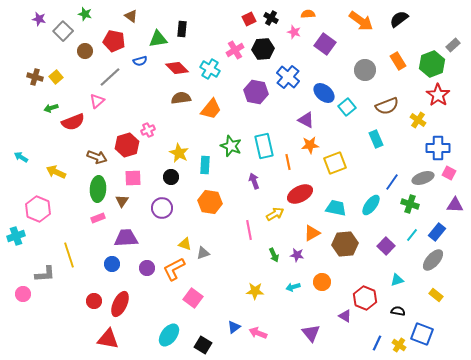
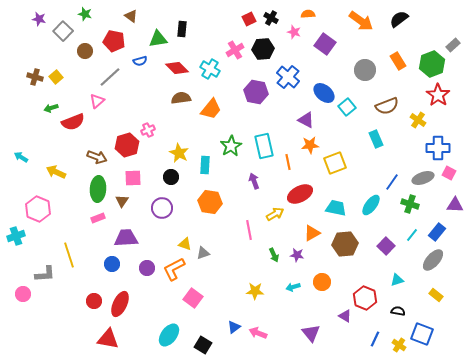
green star at (231, 146): rotated 20 degrees clockwise
blue line at (377, 343): moved 2 px left, 4 px up
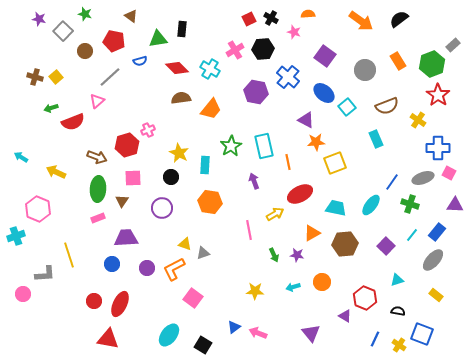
purple square at (325, 44): moved 12 px down
orange star at (310, 145): moved 6 px right, 3 px up
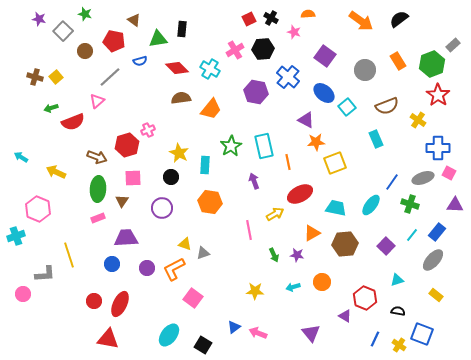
brown triangle at (131, 16): moved 3 px right, 4 px down
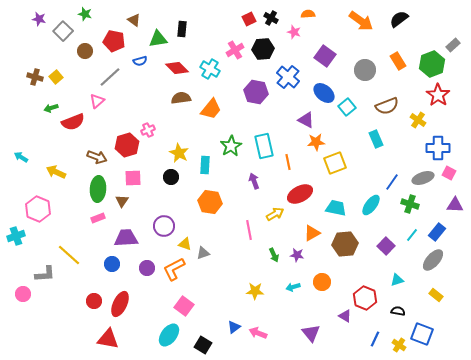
purple circle at (162, 208): moved 2 px right, 18 px down
yellow line at (69, 255): rotated 30 degrees counterclockwise
pink square at (193, 298): moved 9 px left, 8 px down
